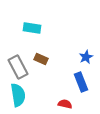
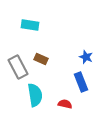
cyan rectangle: moved 2 px left, 3 px up
blue star: rotated 24 degrees counterclockwise
cyan semicircle: moved 17 px right
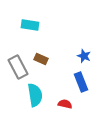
blue star: moved 2 px left, 1 px up
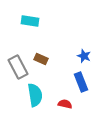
cyan rectangle: moved 4 px up
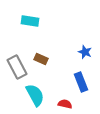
blue star: moved 1 px right, 4 px up
gray rectangle: moved 1 px left
cyan semicircle: rotated 20 degrees counterclockwise
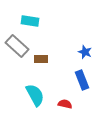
brown rectangle: rotated 24 degrees counterclockwise
gray rectangle: moved 21 px up; rotated 20 degrees counterclockwise
blue rectangle: moved 1 px right, 2 px up
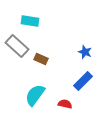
brown rectangle: rotated 24 degrees clockwise
blue rectangle: moved 1 px right, 1 px down; rotated 66 degrees clockwise
cyan semicircle: rotated 115 degrees counterclockwise
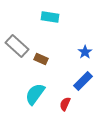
cyan rectangle: moved 20 px right, 4 px up
blue star: rotated 16 degrees clockwise
cyan semicircle: moved 1 px up
red semicircle: rotated 80 degrees counterclockwise
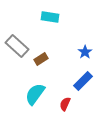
brown rectangle: rotated 56 degrees counterclockwise
